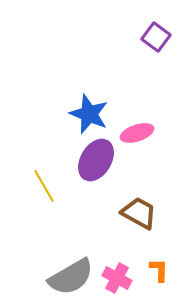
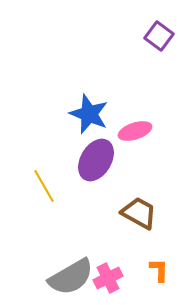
purple square: moved 3 px right, 1 px up
pink ellipse: moved 2 px left, 2 px up
pink cross: moved 9 px left; rotated 36 degrees clockwise
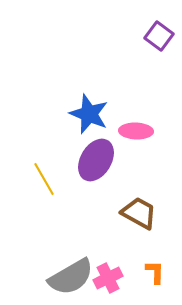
pink ellipse: moved 1 px right; rotated 20 degrees clockwise
yellow line: moved 7 px up
orange L-shape: moved 4 px left, 2 px down
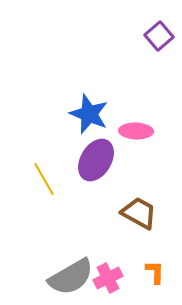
purple square: rotated 12 degrees clockwise
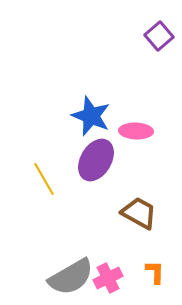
blue star: moved 2 px right, 2 px down
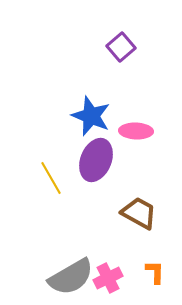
purple square: moved 38 px left, 11 px down
purple ellipse: rotated 9 degrees counterclockwise
yellow line: moved 7 px right, 1 px up
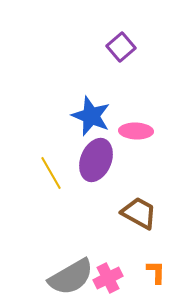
yellow line: moved 5 px up
orange L-shape: moved 1 px right
